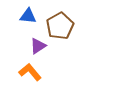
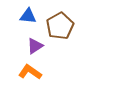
purple triangle: moved 3 px left
orange L-shape: rotated 15 degrees counterclockwise
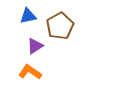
blue triangle: rotated 18 degrees counterclockwise
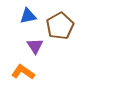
purple triangle: rotated 30 degrees counterclockwise
orange L-shape: moved 7 px left
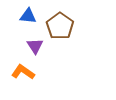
blue triangle: rotated 18 degrees clockwise
brown pentagon: rotated 8 degrees counterclockwise
